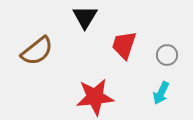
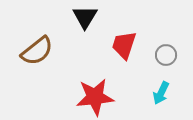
gray circle: moved 1 px left
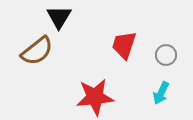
black triangle: moved 26 px left
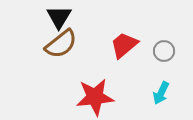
red trapezoid: rotated 32 degrees clockwise
brown semicircle: moved 24 px right, 7 px up
gray circle: moved 2 px left, 4 px up
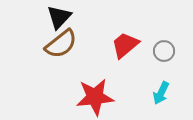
black triangle: rotated 12 degrees clockwise
red trapezoid: moved 1 px right
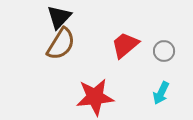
brown semicircle: rotated 20 degrees counterclockwise
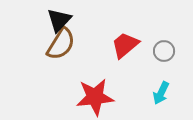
black triangle: moved 3 px down
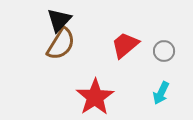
red star: rotated 27 degrees counterclockwise
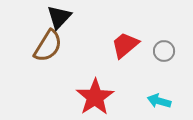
black triangle: moved 3 px up
brown semicircle: moved 13 px left, 2 px down
cyan arrow: moved 2 px left, 8 px down; rotated 80 degrees clockwise
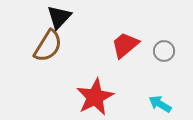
red star: rotated 6 degrees clockwise
cyan arrow: moved 1 px right, 3 px down; rotated 15 degrees clockwise
